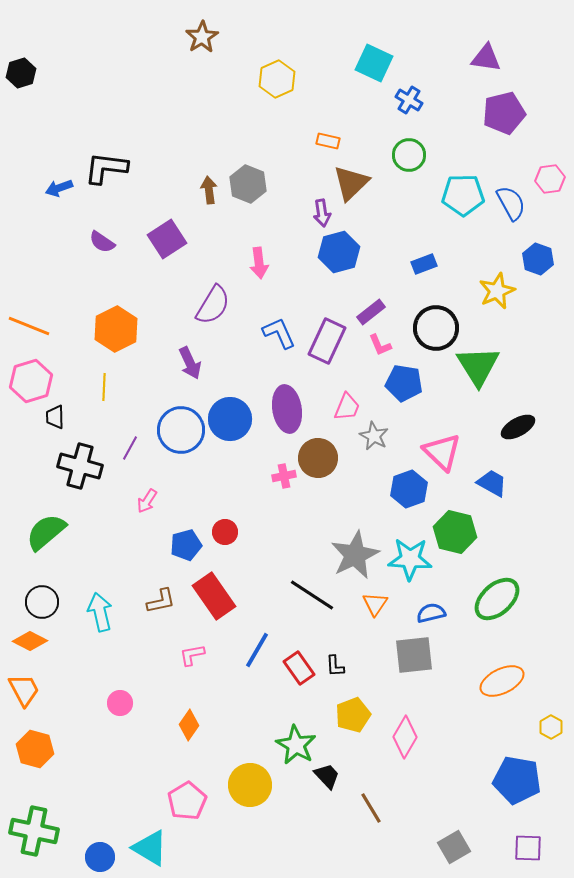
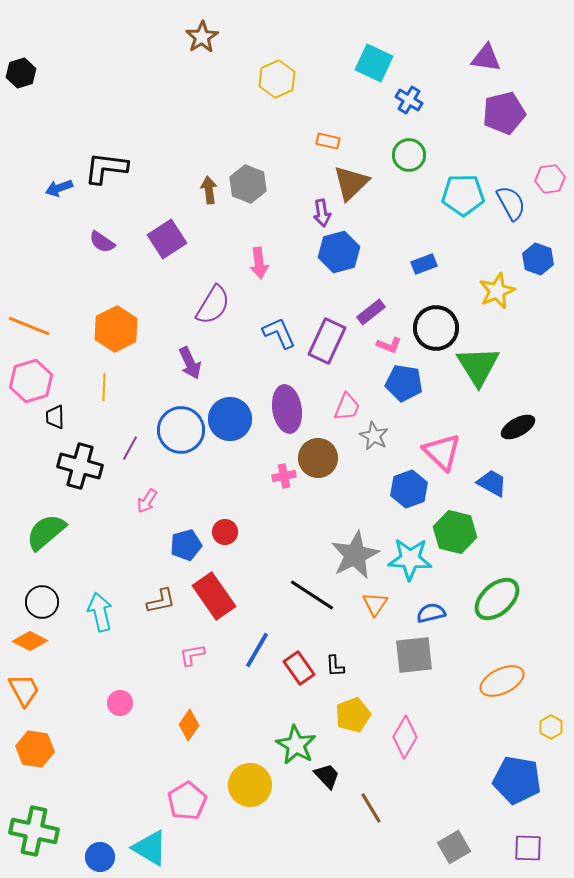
pink L-shape at (380, 345): moved 9 px right; rotated 45 degrees counterclockwise
orange hexagon at (35, 749): rotated 6 degrees counterclockwise
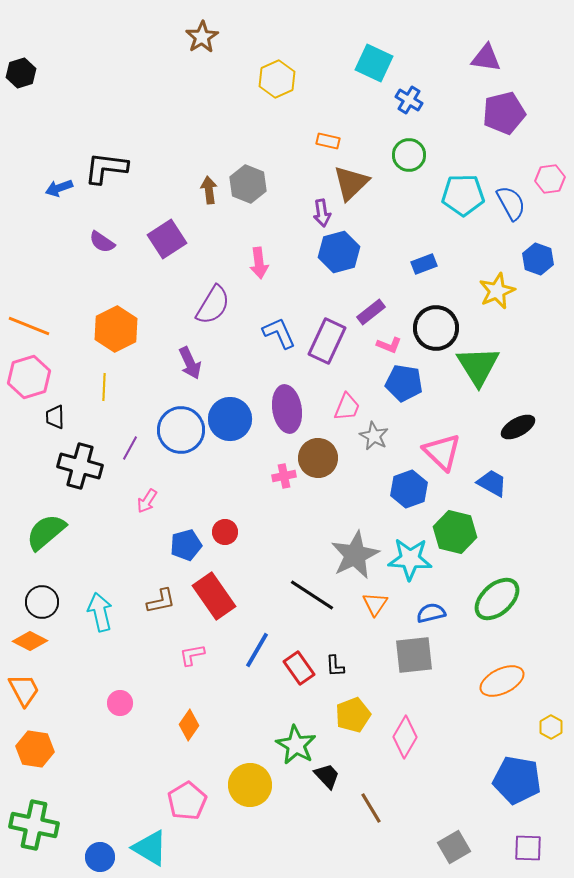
pink hexagon at (31, 381): moved 2 px left, 4 px up
green cross at (34, 831): moved 6 px up
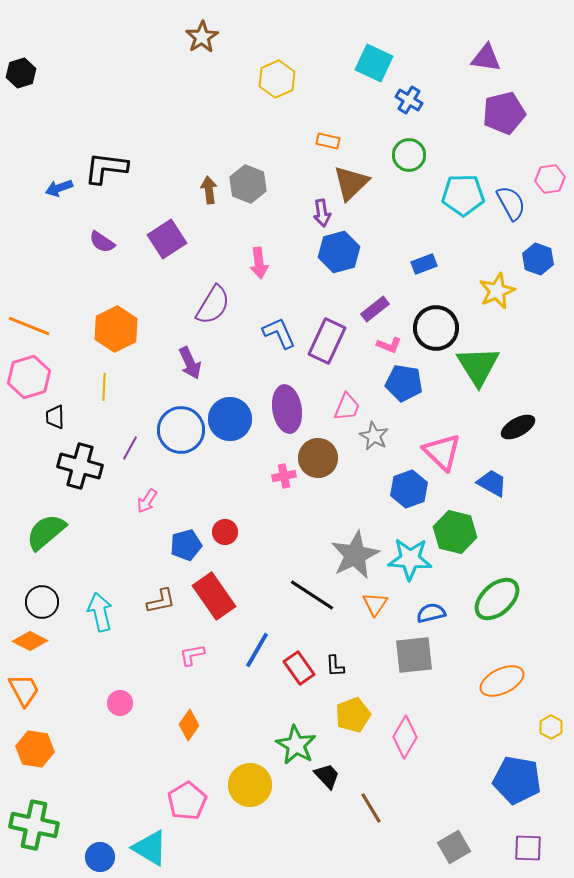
purple rectangle at (371, 312): moved 4 px right, 3 px up
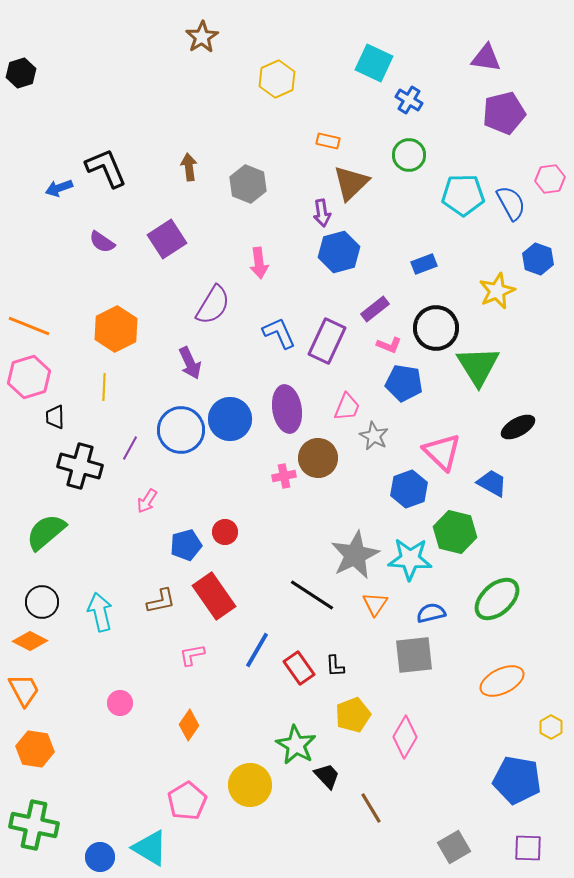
black L-shape at (106, 168): rotated 60 degrees clockwise
brown arrow at (209, 190): moved 20 px left, 23 px up
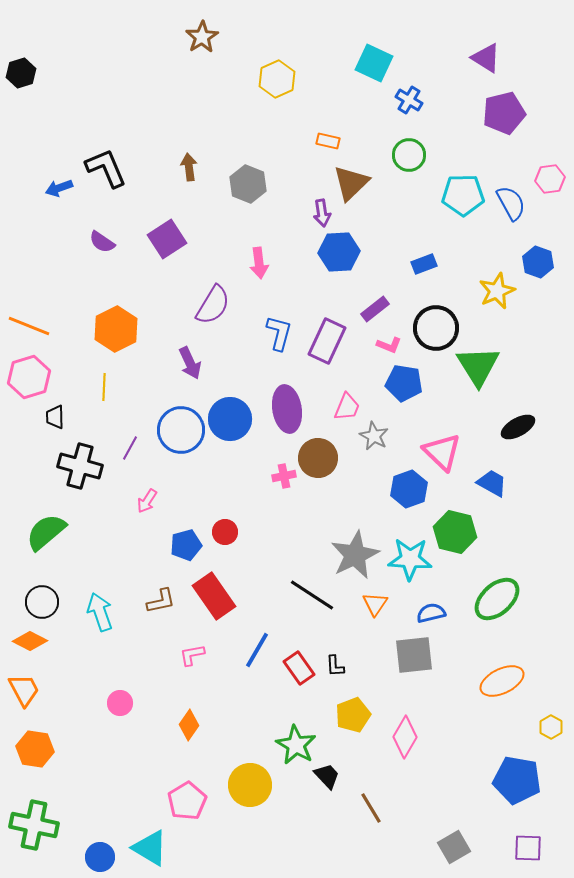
purple triangle at (486, 58): rotated 24 degrees clockwise
blue hexagon at (339, 252): rotated 12 degrees clockwise
blue hexagon at (538, 259): moved 3 px down
blue L-shape at (279, 333): rotated 39 degrees clockwise
cyan arrow at (100, 612): rotated 6 degrees counterclockwise
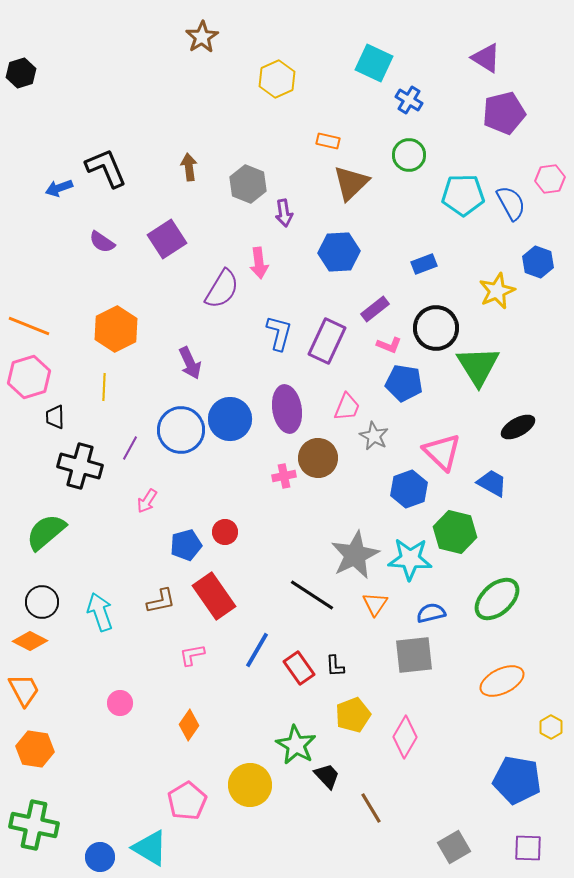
purple arrow at (322, 213): moved 38 px left
purple semicircle at (213, 305): moved 9 px right, 16 px up
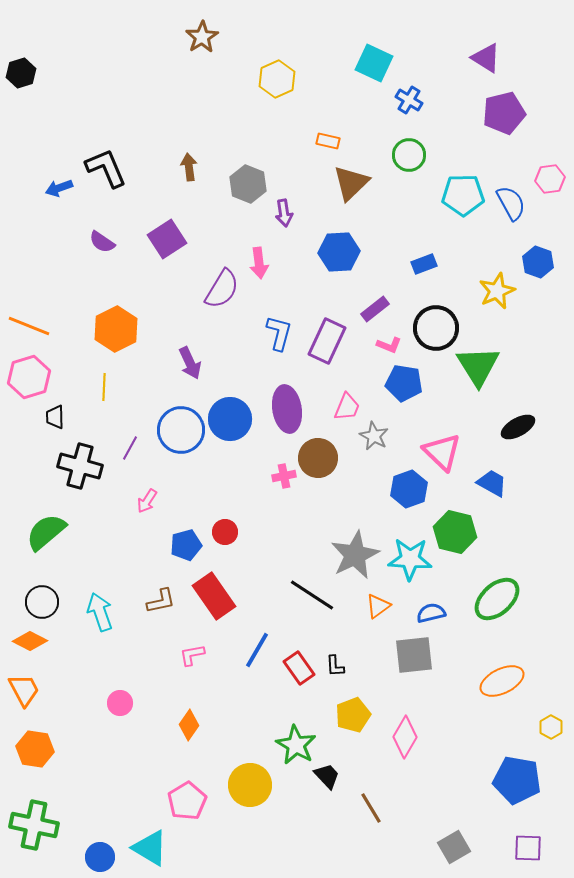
orange triangle at (375, 604): moved 3 px right, 2 px down; rotated 20 degrees clockwise
